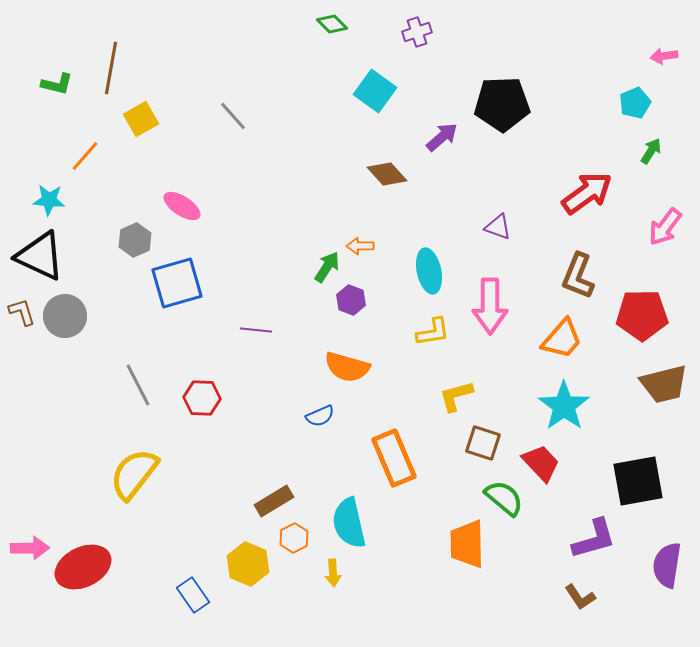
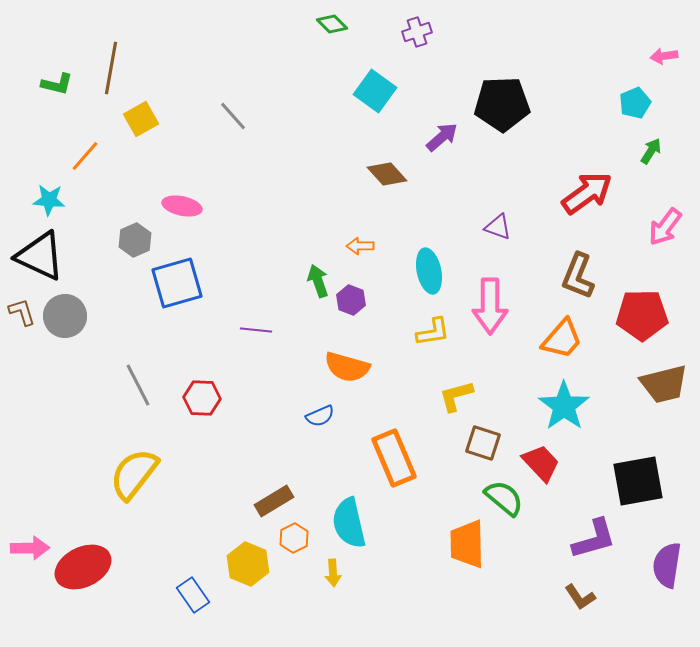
pink ellipse at (182, 206): rotated 21 degrees counterclockwise
green arrow at (327, 267): moved 9 px left, 14 px down; rotated 52 degrees counterclockwise
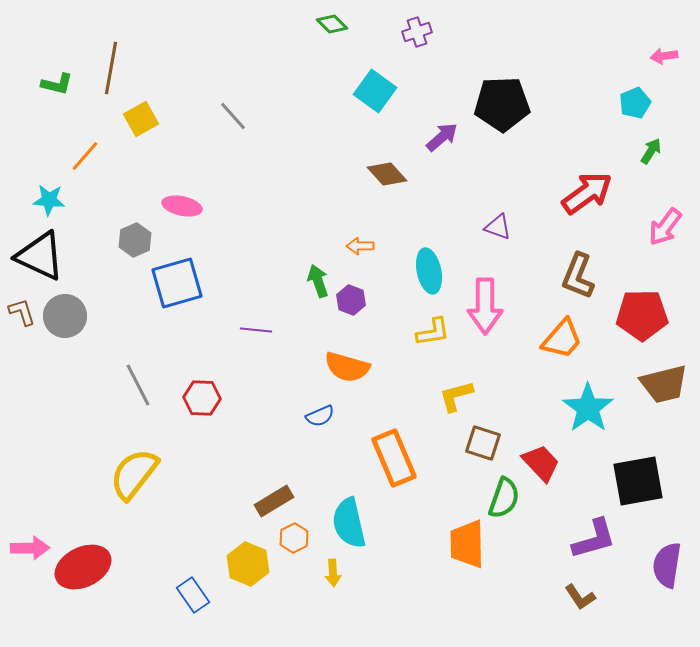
pink arrow at (490, 306): moved 5 px left
cyan star at (564, 406): moved 24 px right, 2 px down
green semicircle at (504, 498): rotated 69 degrees clockwise
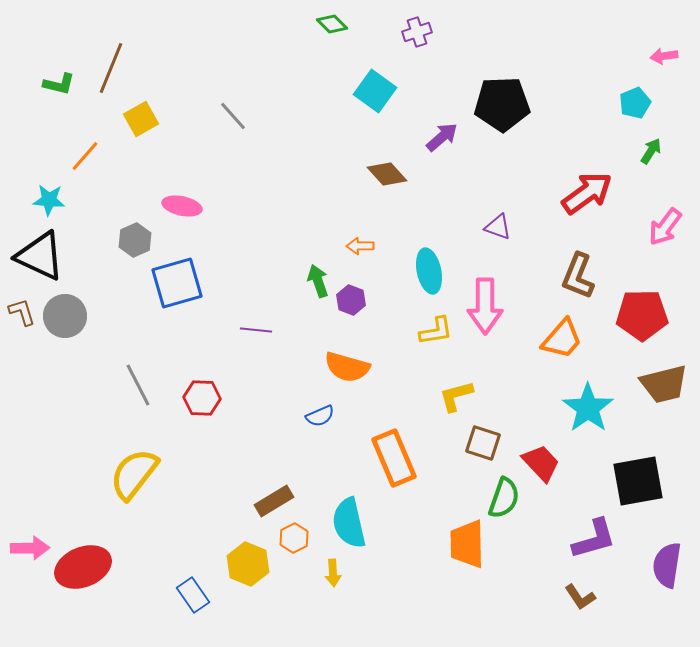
brown line at (111, 68): rotated 12 degrees clockwise
green L-shape at (57, 84): moved 2 px right
yellow L-shape at (433, 332): moved 3 px right, 1 px up
red ellipse at (83, 567): rotated 4 degrees clockwise
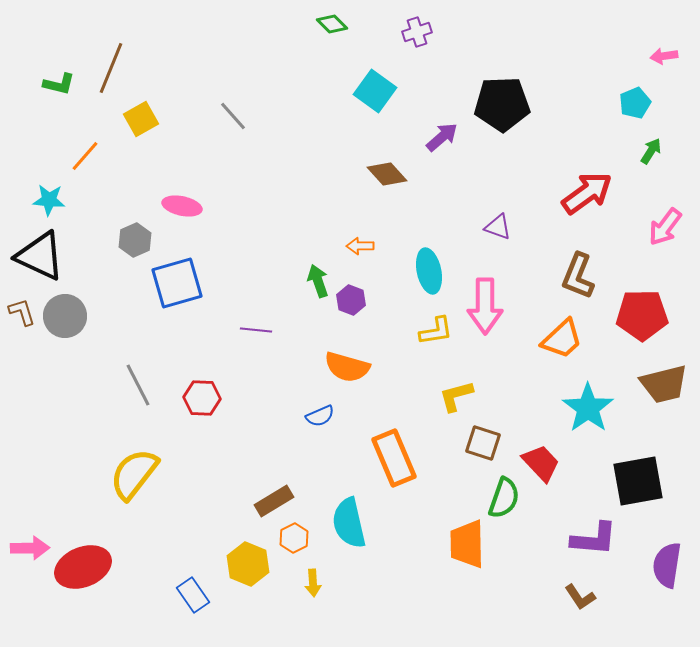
orange trapezoid at (562, 339): rotated 6 degrees clockwise
purple L-shape at (594, 539): rotated 21 degrees clockwise
yellow arrow at (333, 573): moved 20 px left, 10 px down
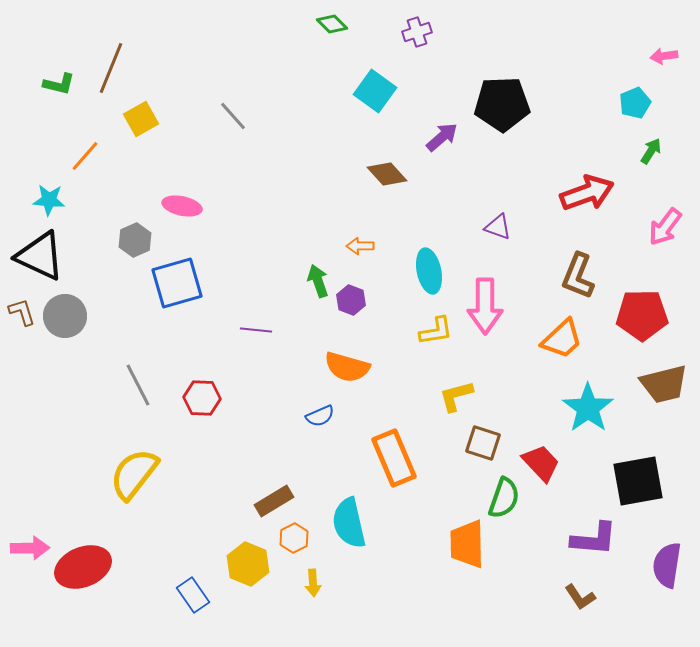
red arrow at (587, 193): rotated 16 degrees clockwise
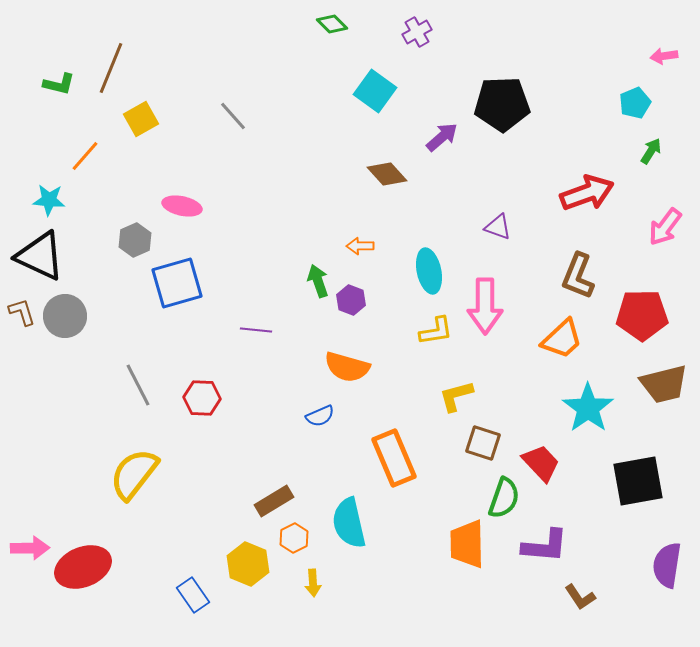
purple cross at (417, 32): rotated 12 degrees counterclockwise
purple L-shape at (594, 539): moved 49 px left, 7 px down
